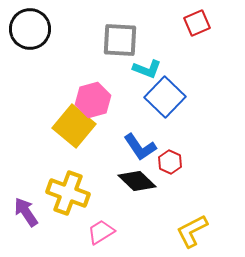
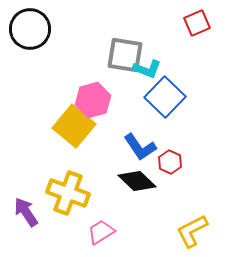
gray square: moved 5 px right, 15 px down; rotated 6 degrees clockwise
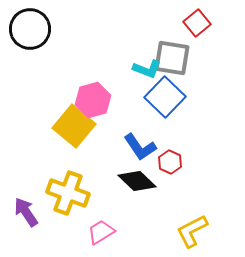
red square: rotated 16 degrees counterclockwise
gray square: moved 47 px right, 3 px down
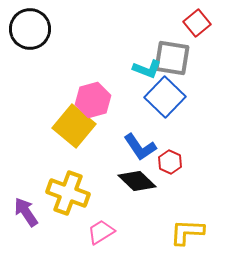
yellow L-shape: moved 5 px left, 1 px down; rotated 30 degrees clockwise
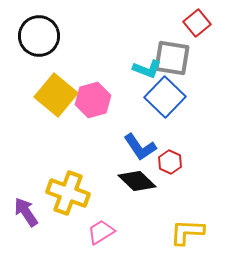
black circle: moved 9 px right, 7 px down
yellow square: moved 18 px left, 31 px up
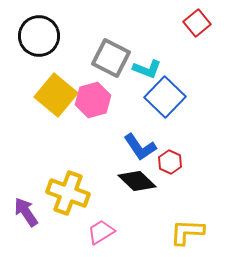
gray square: moved 61 px left; rotated 18 degrees clockwise
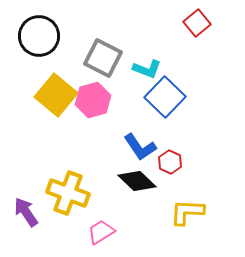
gray square: moved 8 px left
yellow L-shape: moved 20 px up
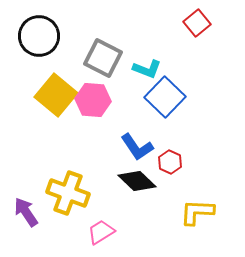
pink hexagon: rotated 20 degrees clockwise
blue L-shape: moved 3 px left
yellow L-shape: moved 10 px right
